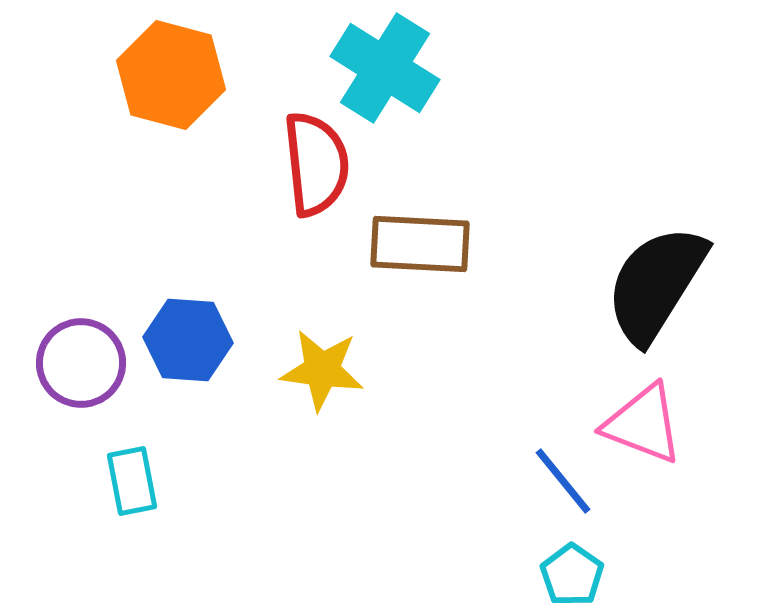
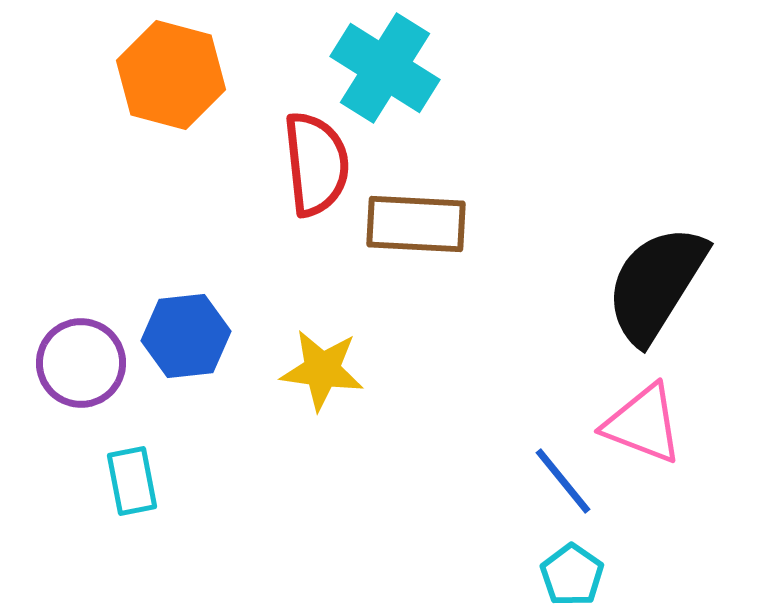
brown rectangle: moved 4 px left, 20 px up
blue hexagon: moved 2 px left, 4 px up; rotated 10 degrees counterclockwise
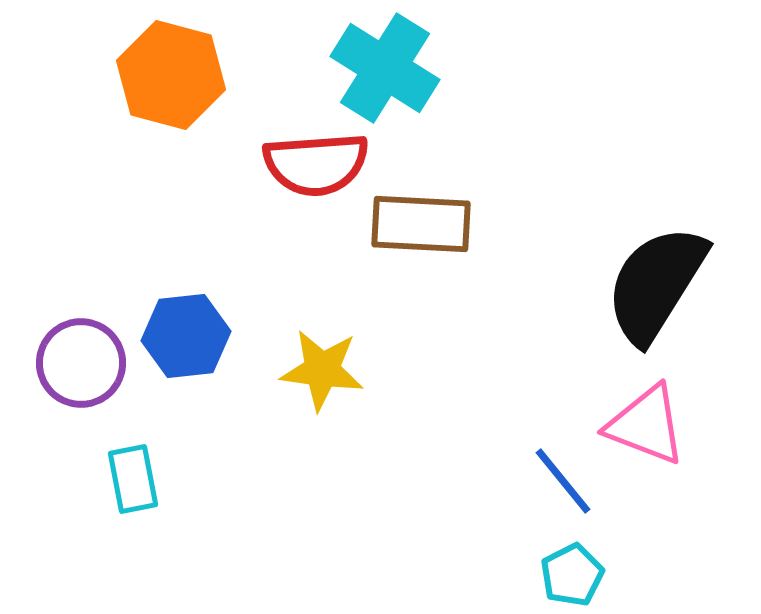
red semicircle: rotated 92 degrees clockwise
brown rectangle: moved 5 px right
pink triangle: moved 3 px right, 1 px down
cyan rectangle: moved 1 px right, 2 px up
cyan pentagon: rotated 10 degrees clockwise
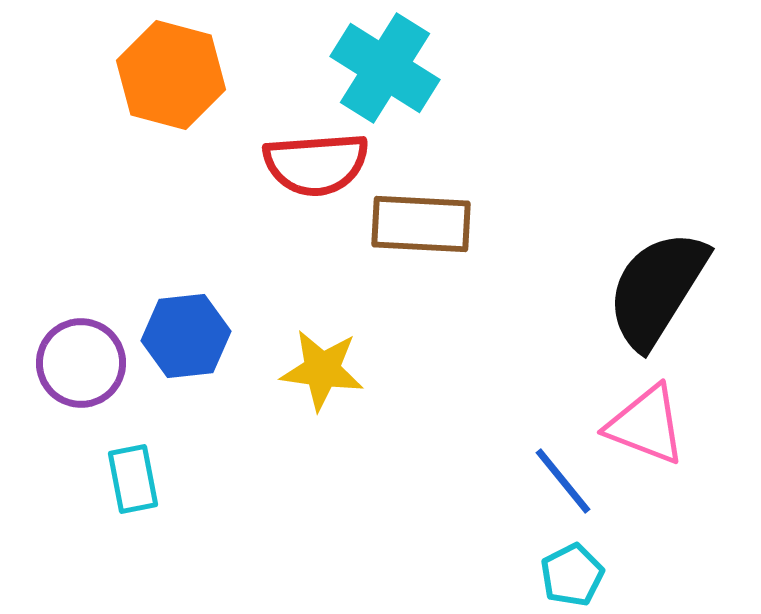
black semicircle: moved 1 px right, 5 px down
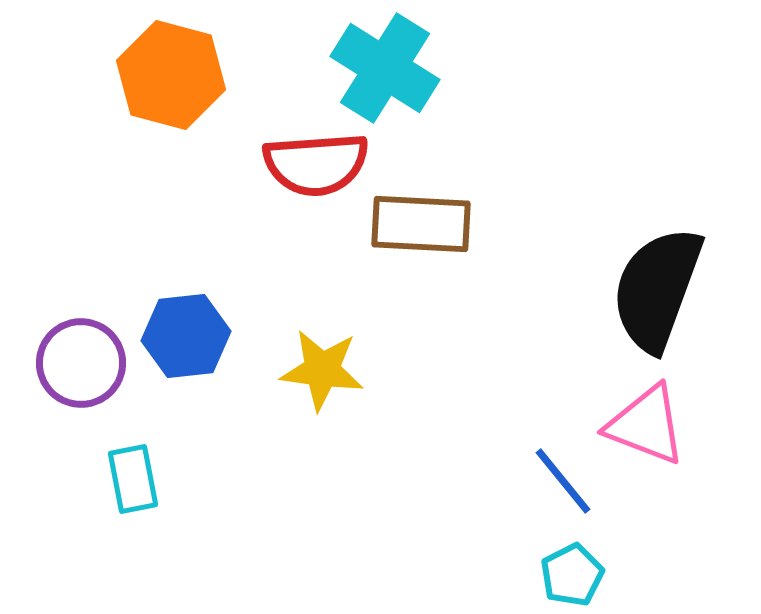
black semicircle: rotated 12 degrees counterclockwise
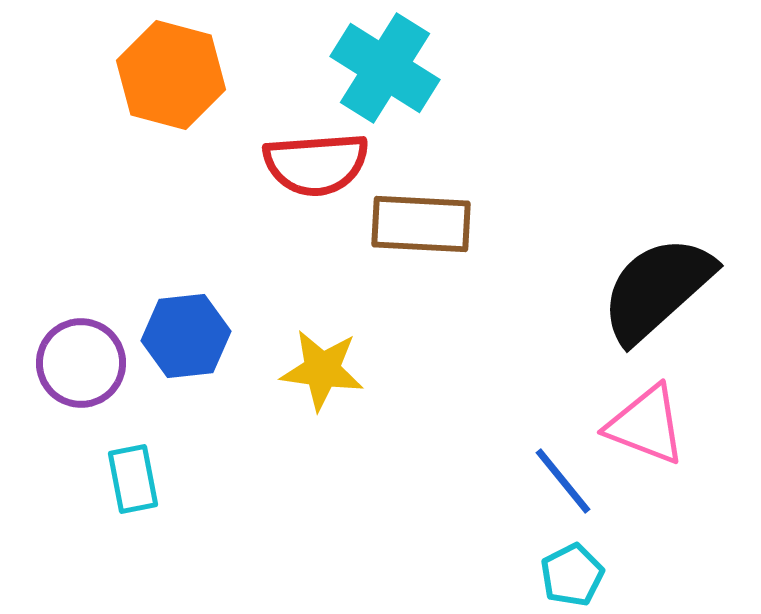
black semicircle: rotated 28 degrees clockwise
